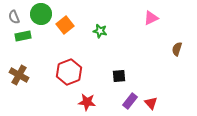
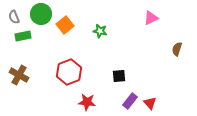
red triangle: moved 1 px left
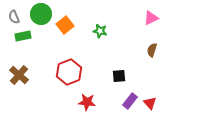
brown semicircle: moved 25 px left, 1 px down
brown cross: rotated 12 degrees clockwise
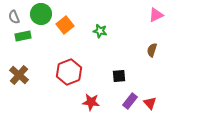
pink triangle: moved 5 px right, 3 px up
red star: moved 4 px right
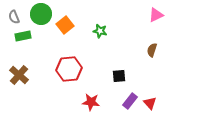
red hexagon: moved 3 px up; rotated 15 degrees clockwise
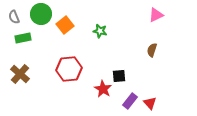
green rectangle: moved 2 px down
brown cross: moved 1 px right, 1 px up
red star: moved 12 px right, 13 px up; rotated 24 degrees clockwise
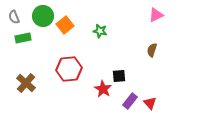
green circle: moved 2 px right, 2 px down
brown cross: moved 6 px right, 9 px down
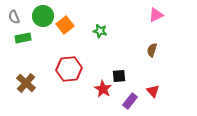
red triangle: moved 3 px right, 12 px up
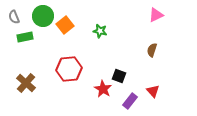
green rectangle: moved 2 px right, 1 px up
black square: rotated 24 degrees clockwise
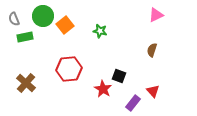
gray semicircle: moved 2 px down
purple rectangle: moved 3 px right, 2 px down
